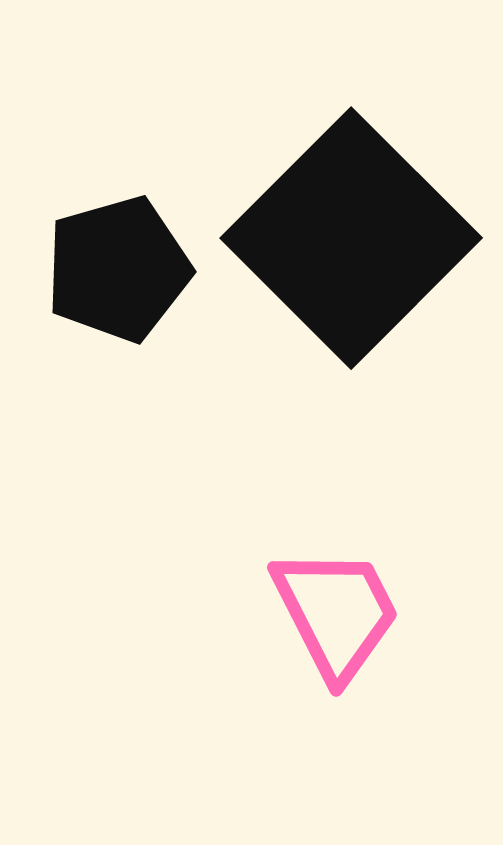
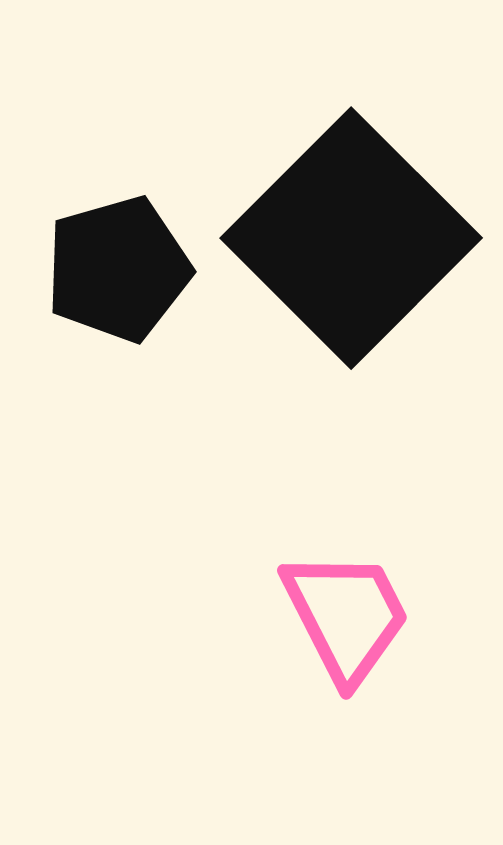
pink trapezoid: moved 10 px right, 3 px down
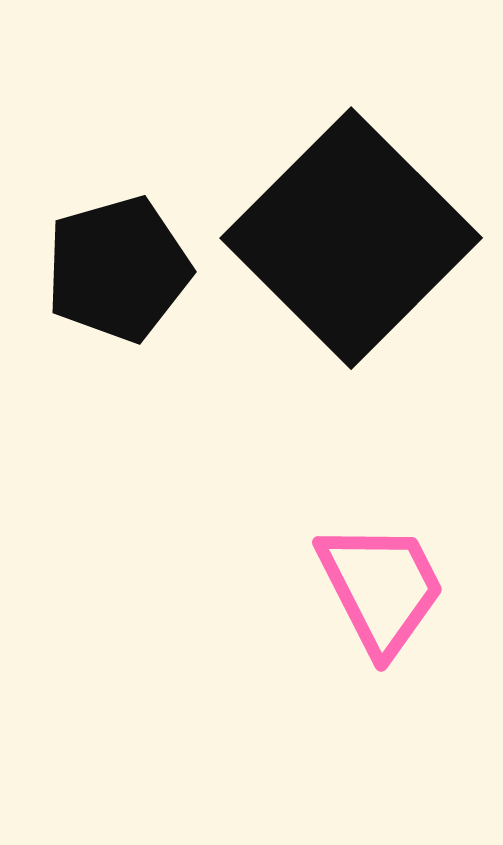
pink trapezoid: moved 35 px right, 28 px up
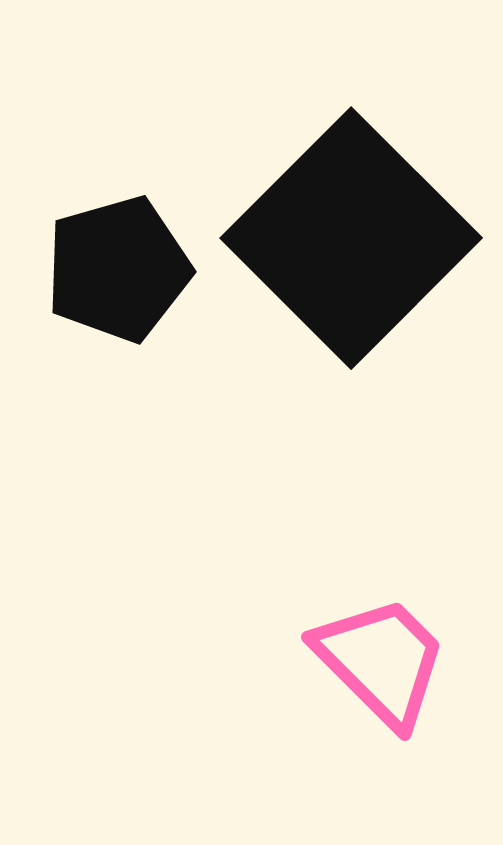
pink trapezoid: moved 73 px down; rotated 18 degrees counterclockwise
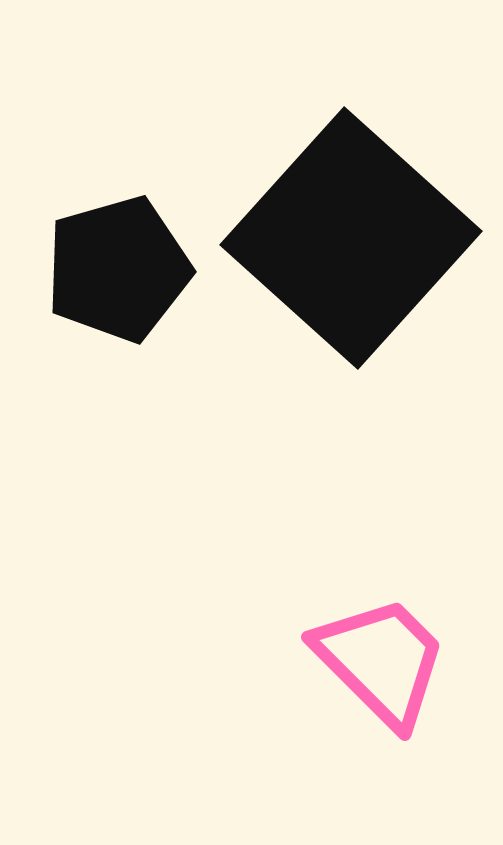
black square: rotated 3 degrees counterclockwise
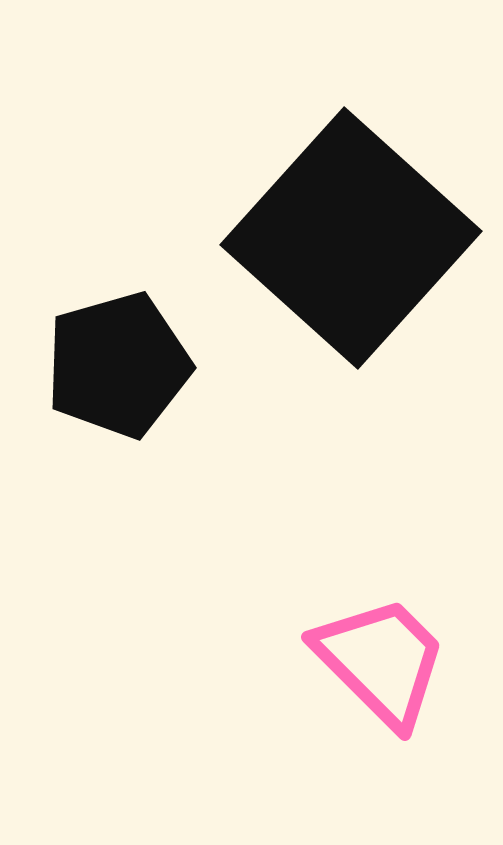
black pentagon: moved 96 px down
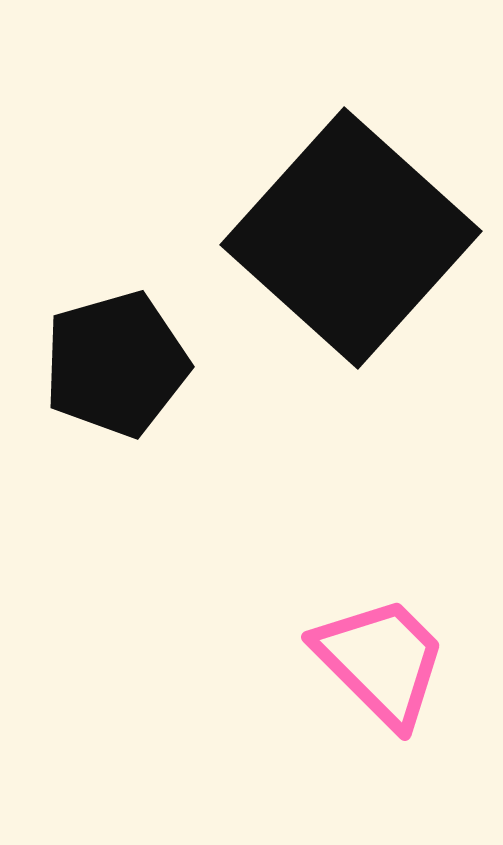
black pentagon: moved 2 px left, 1 px up
